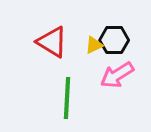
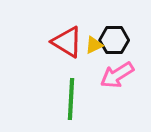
red triangle: moved 15 px right
green line: moved 4 px right, 1 px down
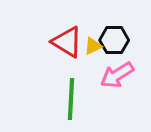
yellow triangle: moved 1 px left, 1 px down
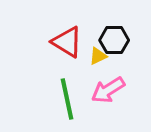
yellow triangle: moved 5 px right, 10 px down
pink arrow: moved 9 px left, 15 px down
green line: moved 4 px left; rotated 15 degrees counterclockwise
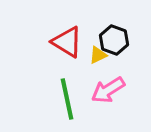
black hexagon: rotated 20 degrees clockwise
yellow triangle: moved 1 px up
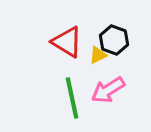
green line: moved 5 px right, 1 px up
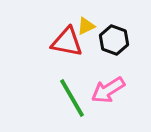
red triangle: rotated 20 degrees counterclockwise
yellow triangle: moved 12 px left, 29 px up
green line: rotated 18 degrees counterclockwise
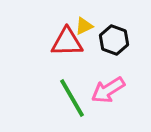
yellow triangle: moved 2 px left
red triangle: rotated 12 degrees counterclockwise
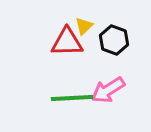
yellow triangle: rotated 18 degrees counterclockwise
green line: rotated 63 degrees counterclockwise
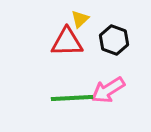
yellow triangle: moved 4 px left, 7 px up
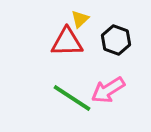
black hexagon: moved 2 px right
green line: rotated 36 degrees clockwise
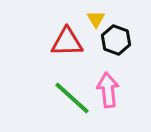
yellow triangle: moved 16 px right; rotated 18 degrees counterclockwise
pink arrow: rotated 116 degrees clockwise
green line: rotated 9 degrees clockwise
